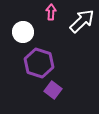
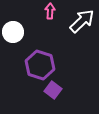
pink arrow: moved 1 px left, 1 px up
white circle: moved 10 px left
purple hexagon: moved 1 px right, 2 px down
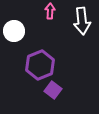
white arrow: rotated 128 degrees clockwise
white circle: moved 1 px right, 1 px up
purple hexagon: rotated 20 degrees clockwise
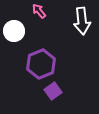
pink arrow: moved 11 px left; rotated 42 degrees counterclockwise
purple hexagon: moved 1 px right, 1 px up
purple square: moved 1 px down; rotated 18 degrees clockwise
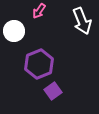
pink arrow: rotated 105 degrees counterclockwise
white arrow: rotated 16 degrees counterclockwise
purple hexagon: moved 2 px left
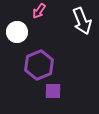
white circle: moved 3 px right, 1 px down
purple hexagon: moved 1 px down
purple square: rotated 36 degrees clockwise
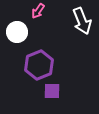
pink arrow: moved 1 px left
purple square: moved 1 px left
